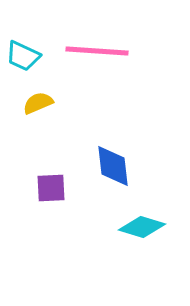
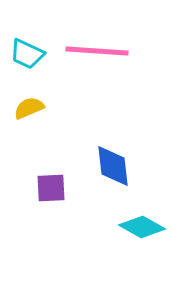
cyan trapezoid: moved 4 px right, 2 px up
yellow semicircle: moved 9 px left, 5 px down
cyan diamond: rotated 12 degrees clockwise
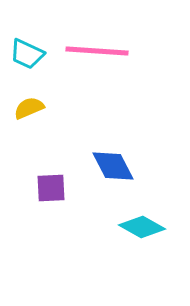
blue diamond: rotated 21 degrees counterclockwise
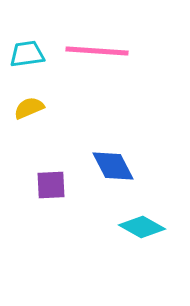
cyan trapezoid: rotated 147 degrees clockwise
purple square: moved 3 px up
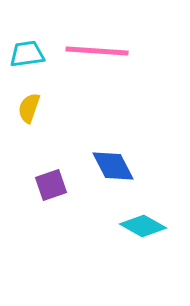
yellow semicircle: rotated 48 degrees counterclockwise
purple square: rotated 16 degrees counterclockwise
cyan diamond: moved 1 px right, 1 px up
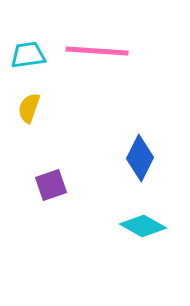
cyan trapezoid: moved 1 px right, 1 px down
blue diamond: moved 27 px right, 8 px up; rotated 54 degrees clockwise
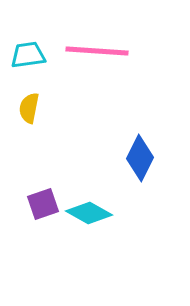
yellow semicircle: rotated 8 degrees counterclockwise
purple square: moved 8 px left, 19 px down
cyan diamond: moved 54 px left, 13 px up
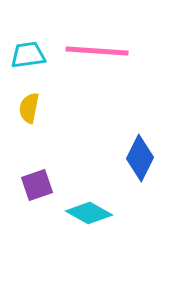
purple square: moved 6 px left, 19 px up
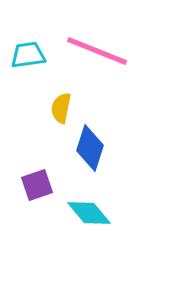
pink line: rotated 18 degrees clockwise
yellow semicircle: moved 32 px right
blue diamond: moved 50 px left, 10 px up; rotated 9 degrees counterclockwise
cyan diamond: rotated 21 degrees clockwise
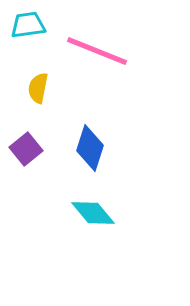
cyan trapezoid: moved 30 px up
yellow semicircle: moved 23 px left, 20 px up
purple square: moved 11 px left, 36 px up; rotated 20 degrees counterclockwise
cyan diamond: moved 4 px right
